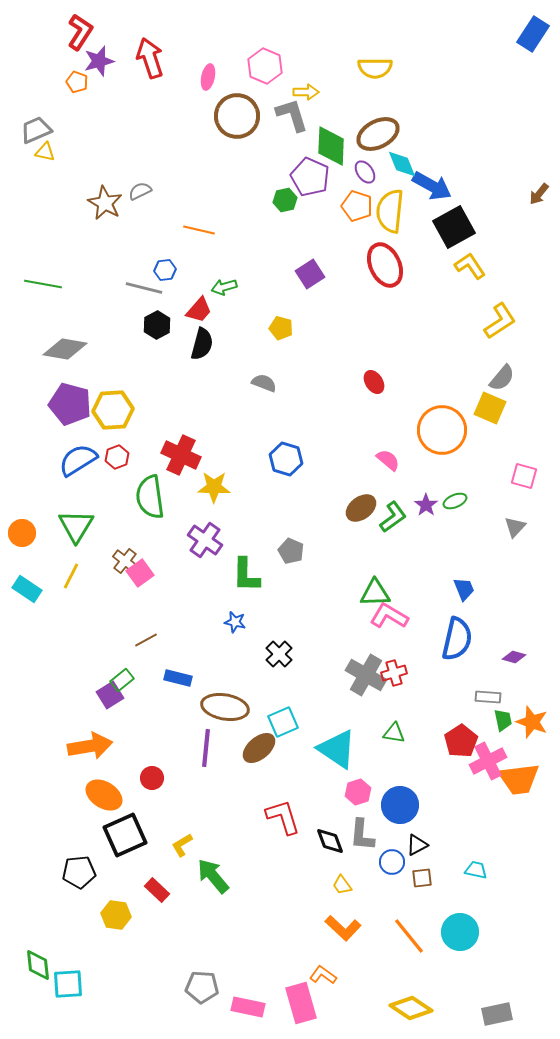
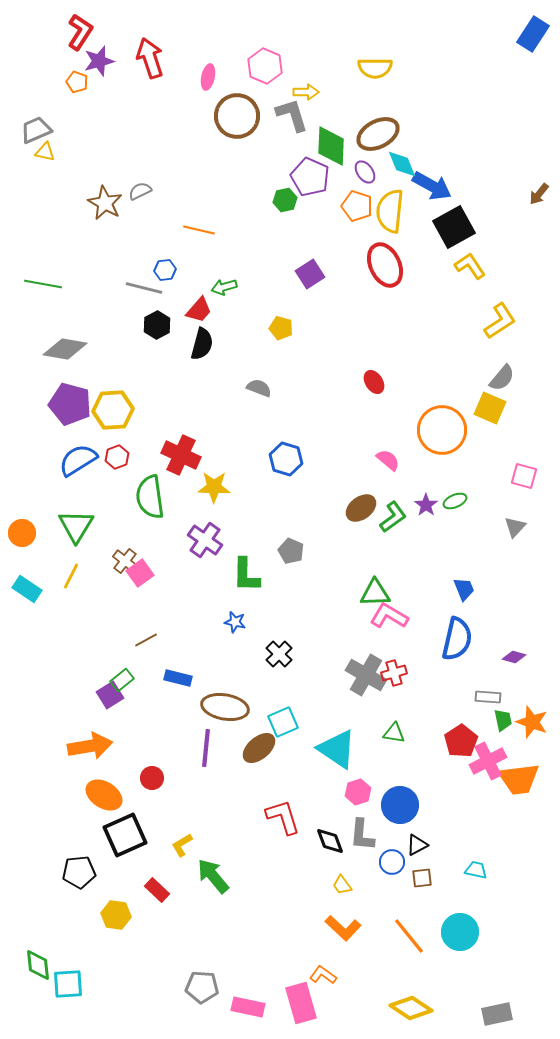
gray semicircle at (264, 383): moved 5 px left, 5 px down
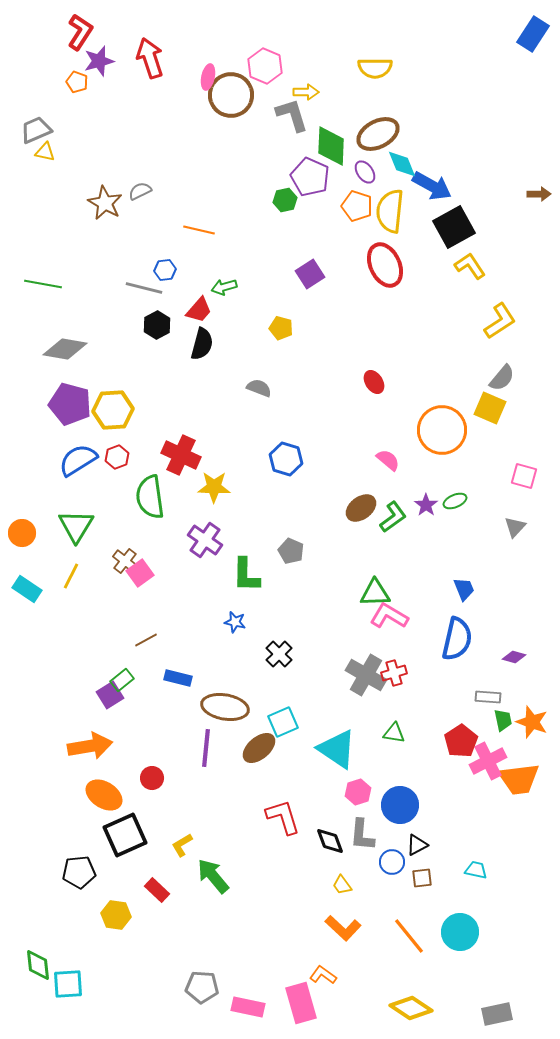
brown circle at (237, 116): moved 6 px left, 21 px up
brown arrow at (539, 194): rotated 130 degrees counterclockwise
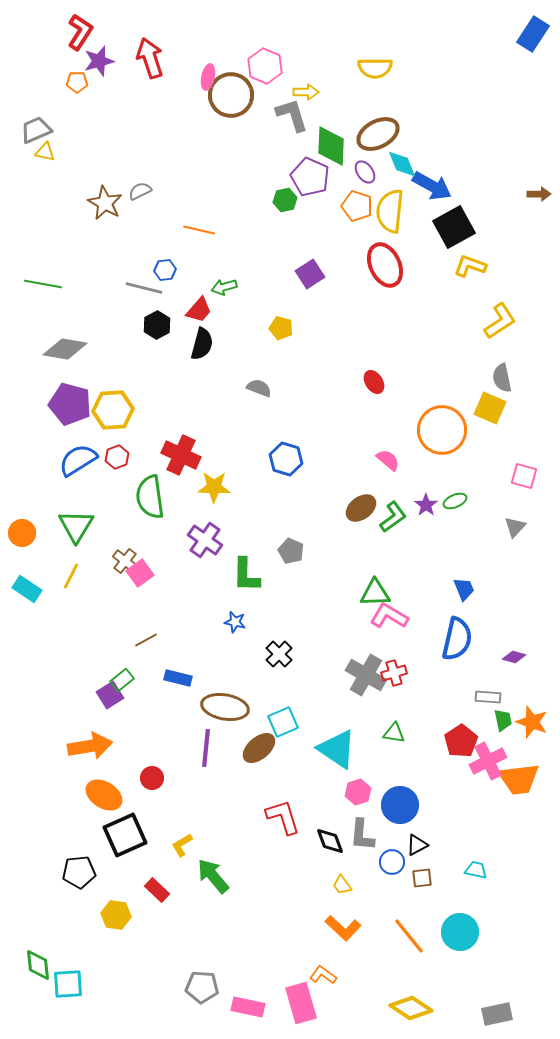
orange pentagon at (77, 82): rotated 20 degrees counterclockwise
yellow L-shape at (470, 266): rotated 36 degrees counterclockwise
gray semicircle at (502, 378): rotated 128 degrees clockwise
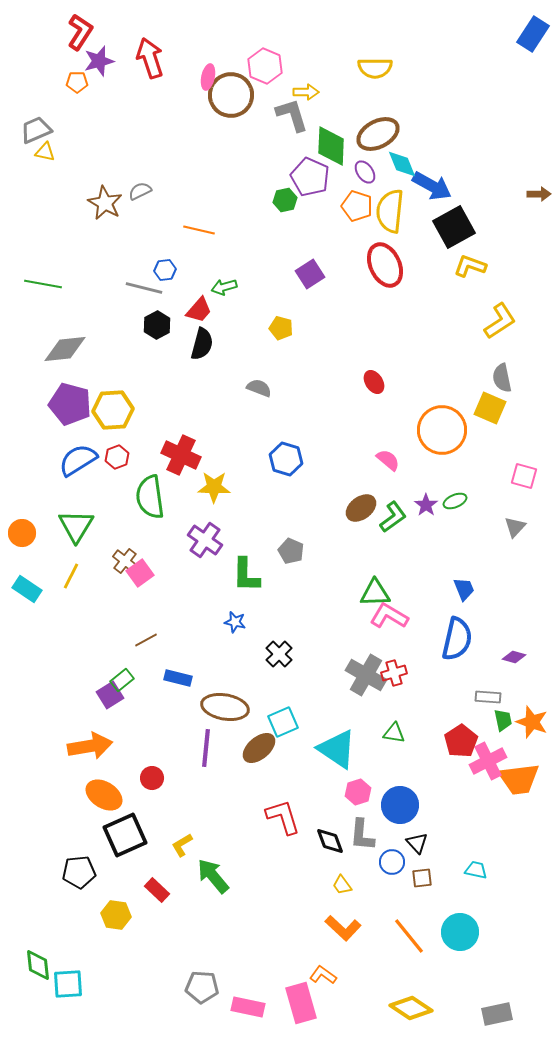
gray diamond at (65, 349): rotated 15 degrees counterclockwise
black triangle at (417, 845): moved 2 px up; rotated 45 degrees counterclockwise
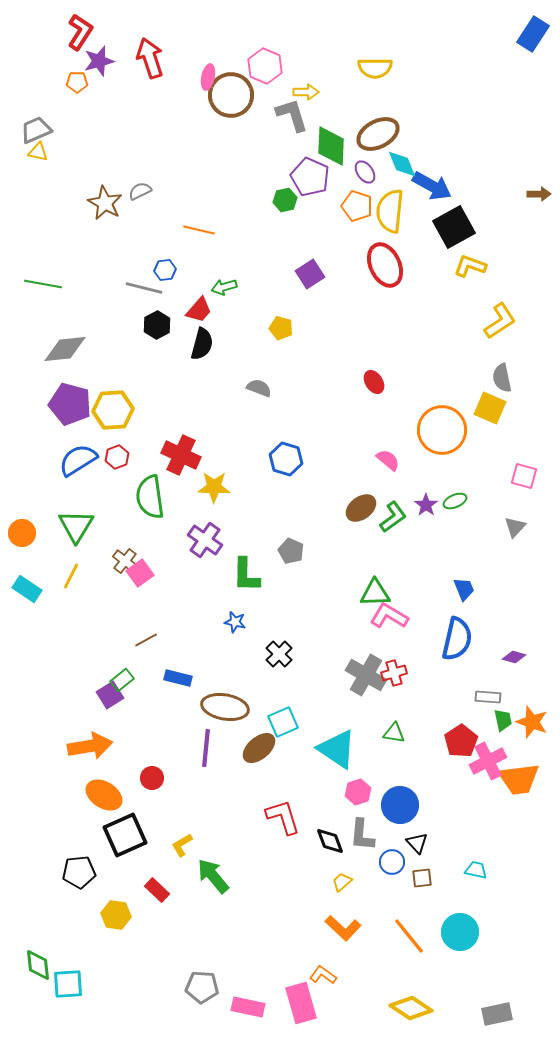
yellow triangle at (45, 152): moved 7 px left
yellow trapezoid at (342, 885): moved 3 px up; rotated 85 degrees clockwise
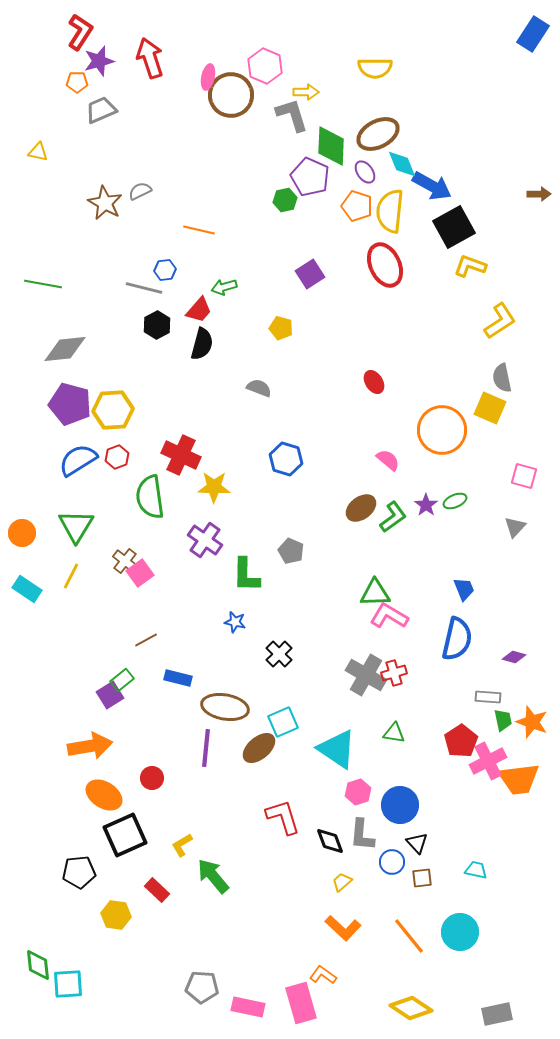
gray trapezoid at (36, 130): moved 65 px right, 20 px up
